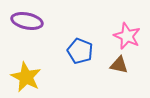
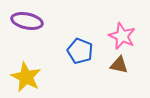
pink star: moved 5 px left
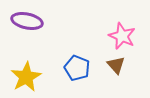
blue pentagon: moved 3 px left, 17 px down
brown triangle: moved 3 px left; rotated 36 degrees clockwise
yellow star: rotated 16 degrees clockwise
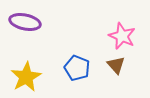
purple ellipse: moved 2 px left, 1 px down
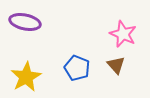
pink star: moved 1 px right, 2 px up
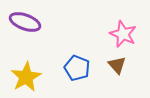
purple ellipse: rotated 8 degrees clockwise
brown triangle: moved 1 px right
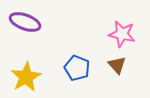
pink star: moved 1 px left; rotated 12 degrees counterclockwise
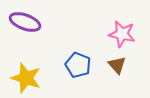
blue pentagon: moved 1 px right, 3 px up
yellow star: moved 1 px down; rotated 24 degrees counterclockwise
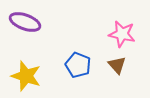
yellow star: moved 2 px up
